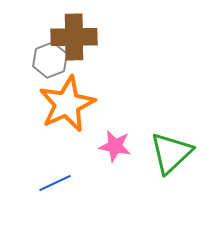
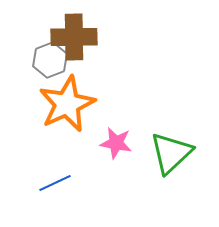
pink star: moved 1 px right, 3 px up
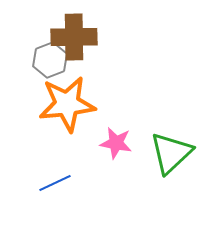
orange star: rotated 18 degrees clockwise
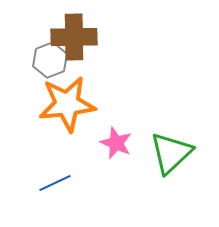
pink star: rotated 12 degrees clockwise
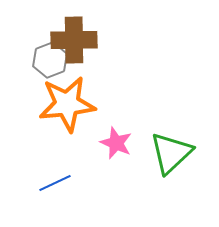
brown cross: moved 3 px down
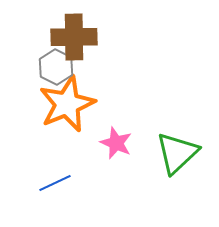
brown cross: moved 3 px up
gray hexagon: moved 6 px right, 7 px down; rotated 12 degrees counterclockwise
orange star: rotated 16 degrees counterclockwise
green triangle: moved 6 px right
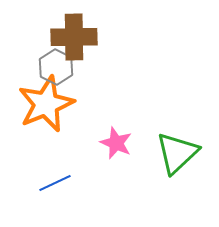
orange star: moved 21 px left
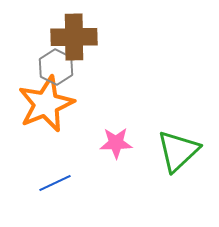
pink star: rotated 24 degrees counterclockwise
green triangle: moved 1 px right, 2 px up
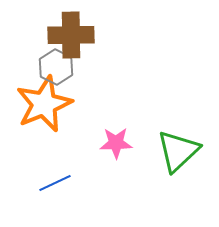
brown cross: moved 3 px left, 2 px up
orange star: moved 2 px left
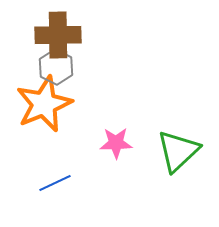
brown cross: moved 13 px left
